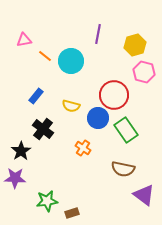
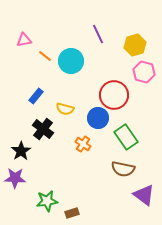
purple line: rotated 36 degrees counterclockwise
yellow semicircle: moved 6 px left, 3 px down
green rectangle: moved 7 px down
orange cross: moved 4 px up
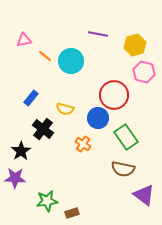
purple line: rotated 54 degrees counterclockwise
blue rectangle: moved 5 px left, 2 px down
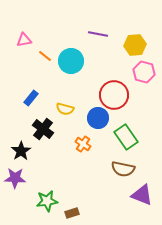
yellow hexagon: rotated 10 degrees clockwise
purple triangle: moved 2 px left; rotated 15 degrees counterclockwise
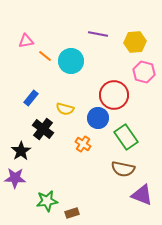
pink triangle: moved 2 px right, 1 px down
yellow hexagon: moved 3 px up
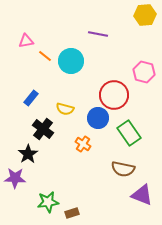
yellow hexagon: moved 10 px right, 27 px up
green rectangle: moved 3 px right, 4 px up
black star: moved 7 px right, 3 px down
green star: moved 1 px right, 1 px down
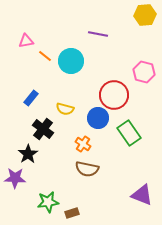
brown semicircle: moved 36 px left
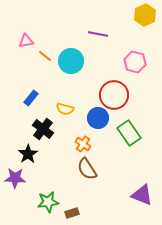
yellow hexagon: rotated 20 degrees counterclockwise
pink hexagon: moved 9 px left, 10 px up
brown semicircle: rotated 45 degrees clockwise
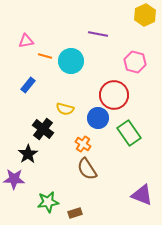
orange line: rotated 24 degrees counterclockwise
blue rectangle: moved 3 px left, 13 px up
purple star: moved 1 px left, 1 px down
brown rectangle: moved 3 px right
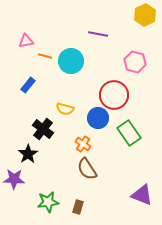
brown rectangle: moved 3 px right, 6 px up; rotated 56 degrees counterclockwise
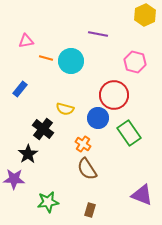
orange line: moved 1 px right, 2 px down
blue rectangle: moved 8 px left, 4 px down
brown rectangle: moved 12 px right, 3 px down
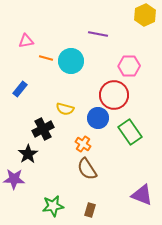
pink hexagon: moved 6 px left, 4 px down; rotated 15 degrees counterclockwise
black cross: rotated 25 degrees clockwise
green rectangle: moved 1 px right, 1 px up
green star: moved 5 px right, 4 px down
